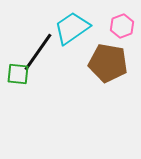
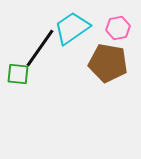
pink hexagon: moved 4 px left, 2 px down; rotated 10 degrees clockwise
black line: moved 2 px right, 4 px up
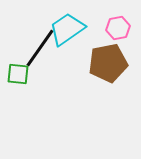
cyan trapezoid: moved 5 px left, 1 px down
brown pentagon: rotated 21 degrees counterclockwise
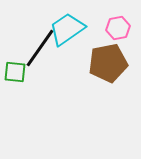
green square: moved 3 px left, 2 px up
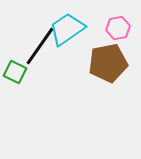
black line: moved 2 px up
green square: rotated 20 degrees clockwise
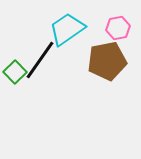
black line: moved 14 px down
brown pentagon: moved 1 px left, 2 px up
green square: rotated 20 degrees clockwise
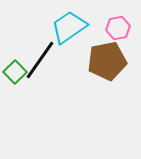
cyan trapezoid: moved 2 px right, 2 px up
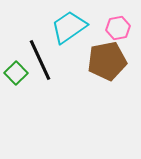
black line: rotated 60 degrees counterclockwise
green square: moved 1 px right, 1 px down
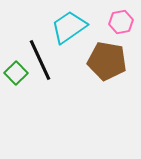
pink hexagon: moved 3 px right, 6 px up
brown pentagon: rotated 21 degrees clockwise
